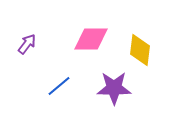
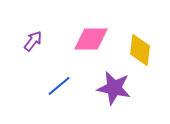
purple arrow: moved 6 px right, 3 px up
purple star: rotated 12 degrees clockwise
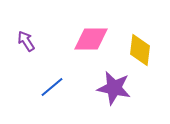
purple arrow: moved 7 px left; rotated 70 degrees counterclockwise
blue line: moved 7 px left, 1 px down
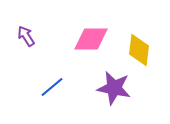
purple arrow: moved 5 px up
yellow diamond: moved 1 px left
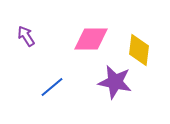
purple star: moved 1 px right, 6 px up
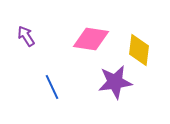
pink diamond: rotated 9 degrees clockwise
purple star: rotated 20 degrees counterclockwise
blue line: rotated 75 degrees counterclockwise
